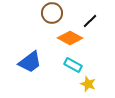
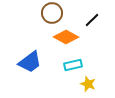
black line: moved 2 px right, 1 px up
orange diamond: moved 4 px left, 1 px up
cyan rectangle: rotated 42 degrees counterclockwise
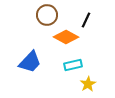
brown circle: moved 5 px left, 2 px down
black line: moved 6 px left; rotated 21 degrees counterclockwise
blue trapezoid: rotated 10 degrees counterclockwise
yellow star: rotated 21 degrees clockwise
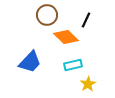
orange diamond: rotated 15 degrees clockwise
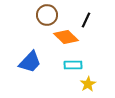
cyan rectangle: rotated 12 degrees clockwise
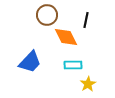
black line: rotated 14 degrees counterclockwise
orange diamond: rotated 20 degrees clockwise
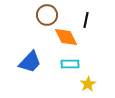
cyan rectangle: moved 3 px left, 1 px up
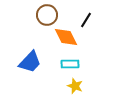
black line: rotated 21 degrees clockwise
yellow star: moved 13 px left, 2 px down; rotated 21 degrees counterclockwise
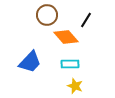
orange diamond: rotated 15 degrees counterclockwise
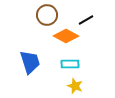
black line: rotated 28 degrees clockwise
orange diamond: moved 1 px up; rotated 20 degrees counterclockwise
blue trapezoid: rotated 60 degrees counterclockwise
